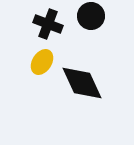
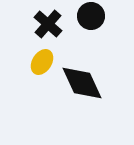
black cross: rotated 20 degrees clockwise
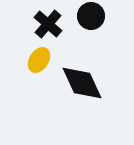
yellow ellipse: moved 3 px left, 2 px up
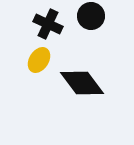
black cross: rotated 16 degrees counterclockwise
black diamond: rotated 12 degrees counterclockwise
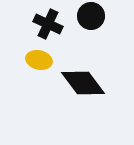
yellow ellipse: rotated 70 degrees clockwise
black diamond: moved 1 px right
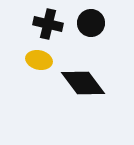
black circle: moved 7 px down
black cross: rotated 12 degrees counterclockwise
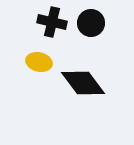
black cross: moved 4 px right, 2 px up
yellow ellipse: moved 2 px down
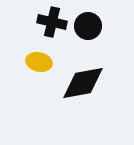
black circle: moved 3 px left, 3 px down
black diamond: rotated 63 degrees counterclockwise
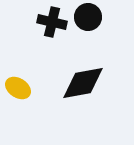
black circle: moved 9 px up
yellow ellipse: moved 21 px left, 26 px down; rotated 20 degrees clockwise
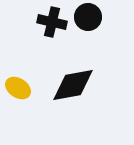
black diamond: moved 10 px left, 2 px down
